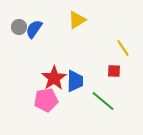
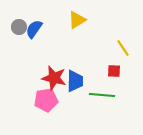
red star: rotated 25 degrees counterclockwise
green line: moved 1 px left, 6 px up; rotated 35 degrees counterclockwise
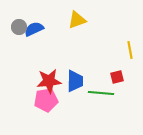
yellow triangle: rotated 12 degrees clockwise
blue semicircle: rotated 30 degrees clockwise
yellow line: moved 7 px right, 2 px down; rotated 24 degrees clockwise
red square: moved 3 px right, 6 px down; rotated 16 degrees counterclockwise
red star: moved 5 px left, 3 px down; rotated 20 degrees counterclockwise
green line: moved 1 px left, 2 px up
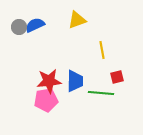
blue semicircle: moved 1 px right, 4 px up
yellow line: moved 28 px left
